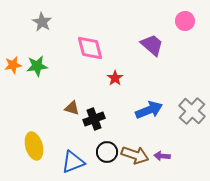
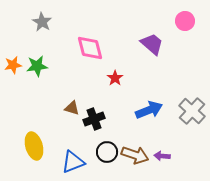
purple trapezoid: moved 1 px up
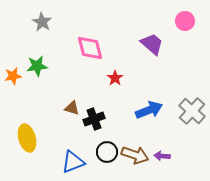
orange star: moved 11 px down
yellow ellipse: moved 7 px left, 8 px up
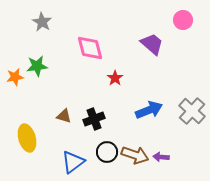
pink circle: moved 2 px left, 1 px up
orange star: moved 2 px right, 1 px down
brown triangle: moved 8 px left, 8 px down
purple arrow: moved 1 px left, 1 px down
blue triangle: rotated 15 degrees counterclockwise
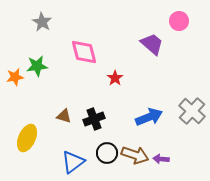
pink circle: moved 4 px left, 1 px down
pink diamond: moved 6 px left, 4 px down
blue arrow: moved 7 px down
yellow ellipse: rotated 40 degrees clockwise
black circle: moved 1 px down
purple arrow: moved 2 px down
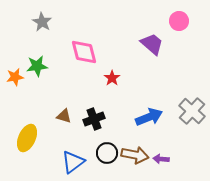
red star: moved 3 px left
brown arrow: rotated 8 degrees counterclockwise
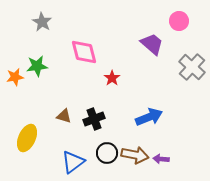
gray cross: moved 44 px up
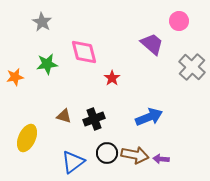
green star: moved 10 px right, 2 px up
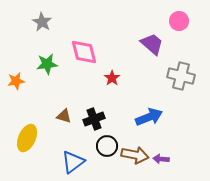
gray cross: moved 11 px left, 9 px down; rotated 28 degrees counterclockwise
orange star: moved 1 px right, 4 px down
black circle: moved 7 px up
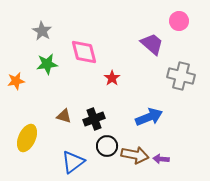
gray star: moved 9 px down
